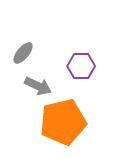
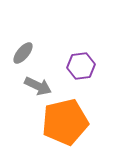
purple hexagon: rotated 8 degrees counterclockwise
orange pentagon: moved 2 px right
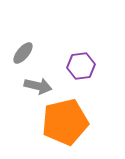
gray arrow: rotated 12 degrees counterclockwise
